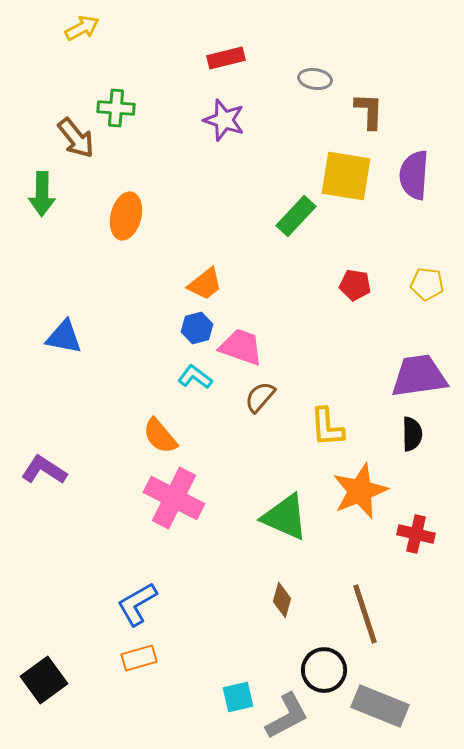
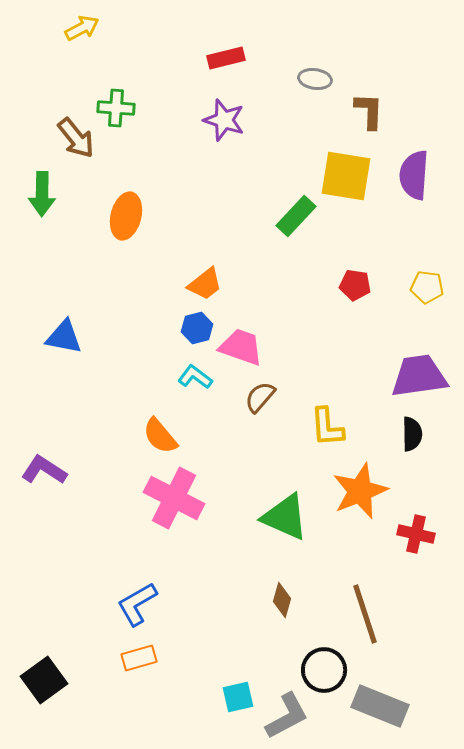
yellow pentagon: moved 3 px down
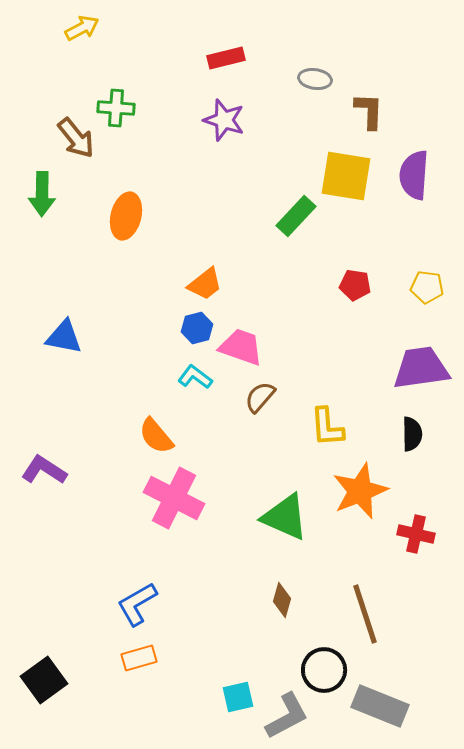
purple trapezoid: moved 2 px right, 8 px up
orange semicircle: moved 4 px left
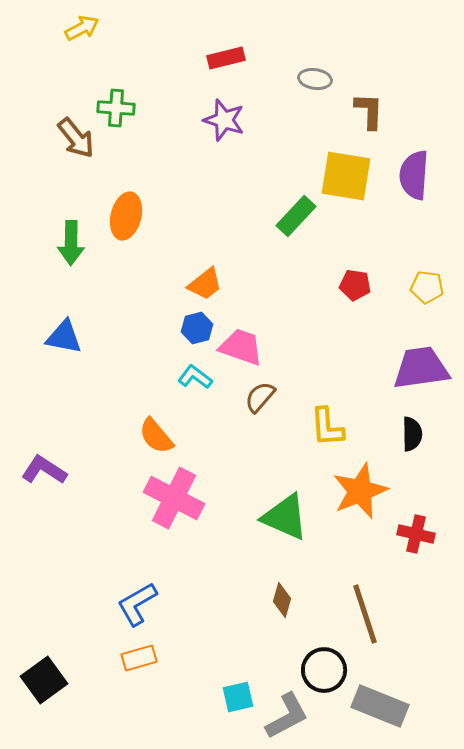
green arrow: moved 29 px right, 49 px down
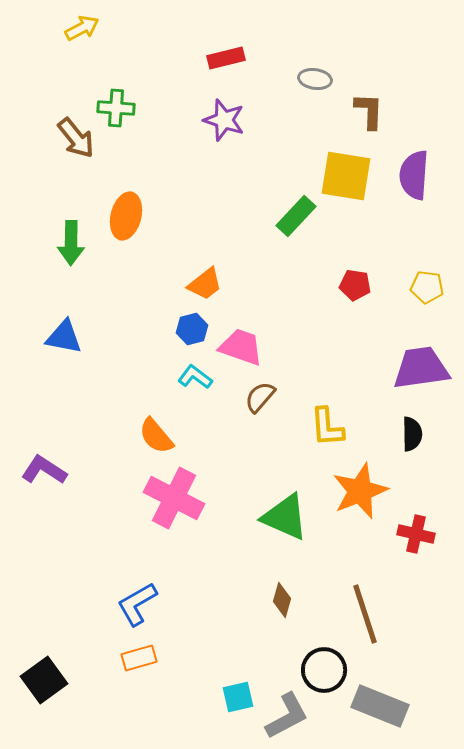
blue hexagon: moved 5 px left, 1 px down
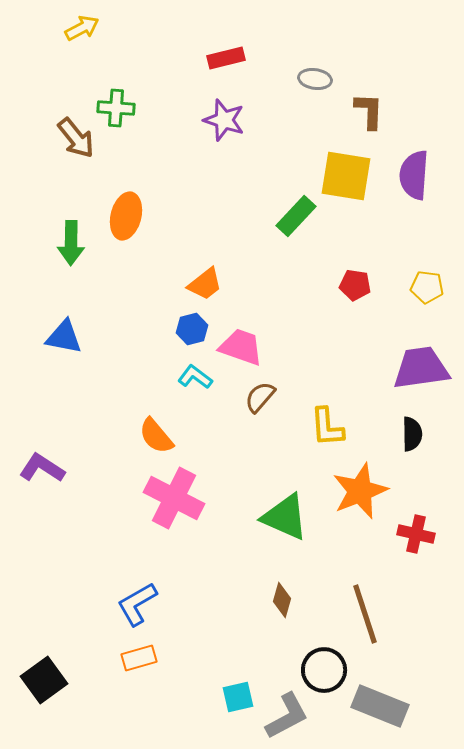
purple L-shape: moved 2 px left, 2 px up
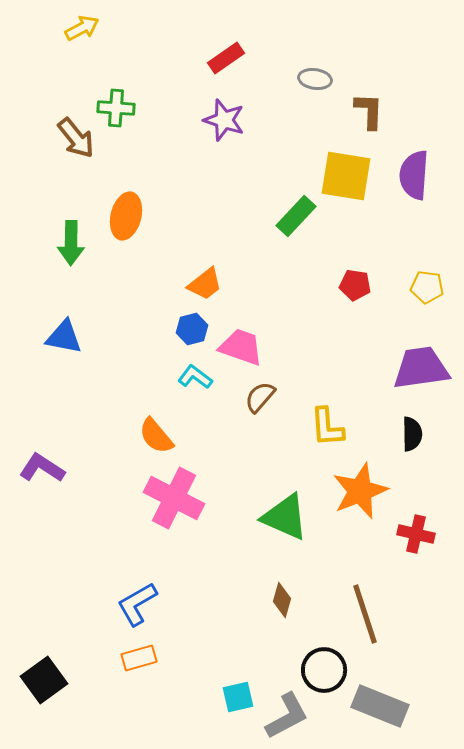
red rectangle: rotated 21 degrees counterclockwise
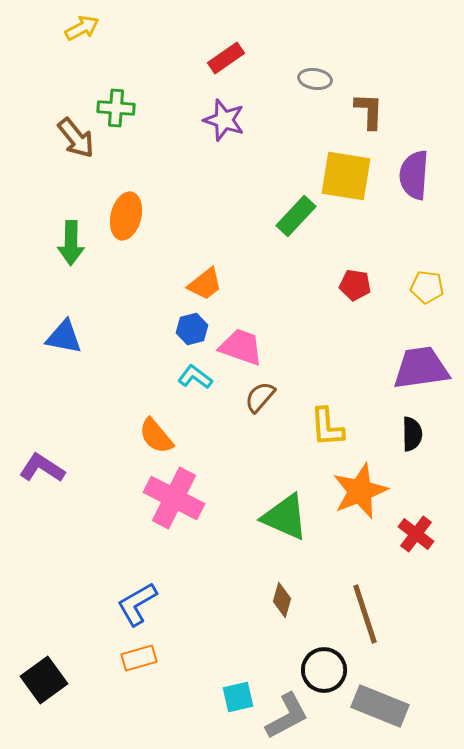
red cross: rotated 24 degrees clockwise
